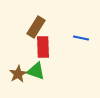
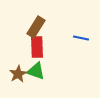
red rectangle: moved 6 px left
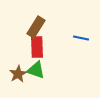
green triangle: moved 1 px up
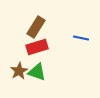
red rectangle: rotated 75 degrees clockwise
green triangle: moved 1 px right, 2 px down
brown star: moved 1 px right, 3 px up
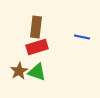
brown rectangle: rotated 25 degrees counterclockwise
blue line: moved 1 px right, 1 px up
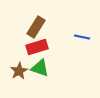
brown rectangle: rotated 25 degrees clockwise
green triangle: moved 3 px right, 4 px up
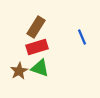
blue line: rotated 56 degrees clockwise
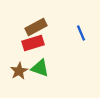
brown rectangle: rotated 30 degrees clockwise
blue line: moved 1 px left, 4 px up
red rectangle: moved 4 px left, 4 px up
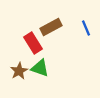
brown rectangle: moved 15 px right
blue line: moved 5 px right, 5 px up
red rectangle: rotated 75 degrees clockwise
